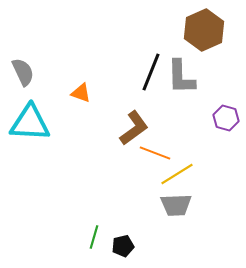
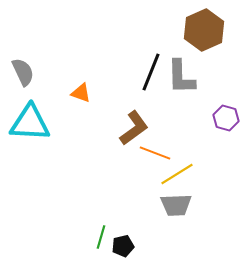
green line: moved 7 px right
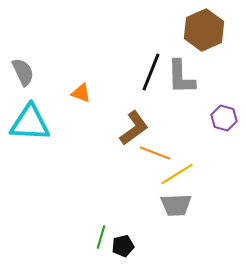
purple hexagon: moved 2 px left
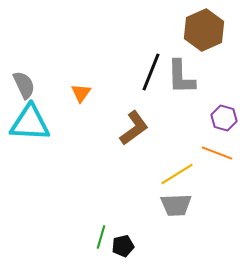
gray semicircle: moved 1 px right, 13 px down
orange triangle: rotated 45 degrees clockwise
orange line: moved 62 px right
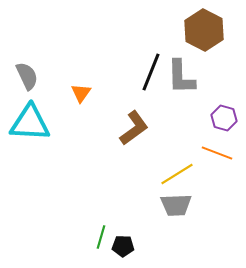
brown hexagon: rotated 9 degrees counterclockwise
gray semicircle: moved 3 px right, 9 px up
black pentagon: rotated 15 degrees clockwise
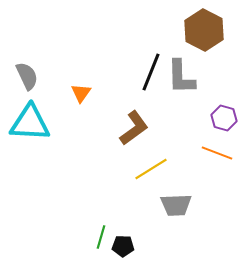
yellow line: moved 26 px left, 5 px up
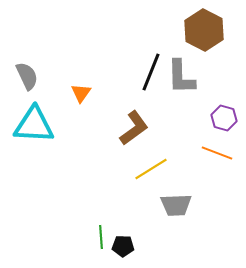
cyan triangle: moved 4 px right, 2 px down
green line: rotated 20 degrees counterclockwise
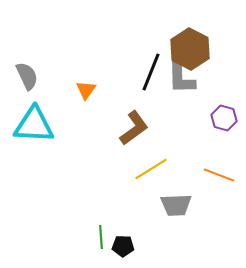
brown hexagon: moved 14 px left, 19 px down
orange triangle: moved 5 px right, 3 px up
orange line: moved 2 px right, 22 px down
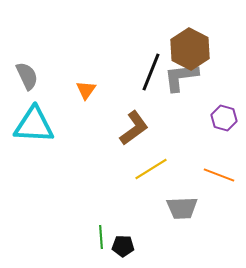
gray L-shape: rotated 84 degrees clockwise
gray trapezoid: moved 6 px right, 3 px down
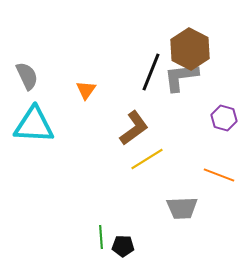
yellow line: moved 4 px left, 10 px up
